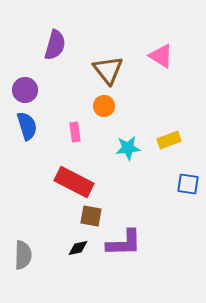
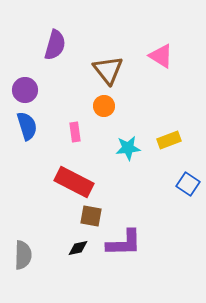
blue square: rotated 25 degrees clockwise
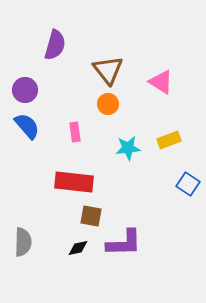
pink triangle: moved 26 px down
orange circle: moved 4 px right, 2 px up
blue semicircle: rotated 24 degrees counterclockwise
red rectangle: rotated 21 degrees counterclockwise
gray semicircle: moved 13 px up
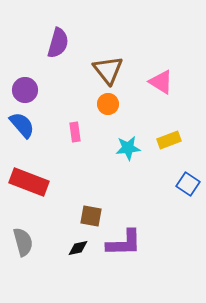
purple semicircle: moved 3 px right, 2 px up
blue semicircle: moved 5 px left, 1 px up
red rectangle: moved 45 px left; rotated 15 degrees clockwise
gray semicircle: rotated 16 degrees counterclockwise
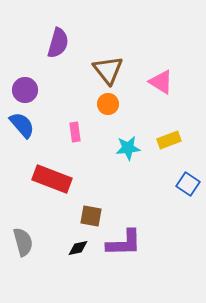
red rectangle: moved 23 px right, 3 px up
